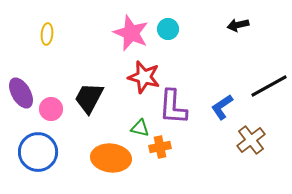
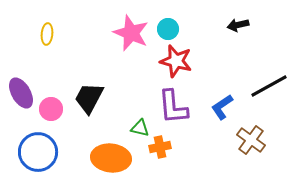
red star: moved 32 px right, 16 px up
purple L-shape: rotated 9 degrees counterclockwise
brown cross: rotated 16 degrees counterclockwise
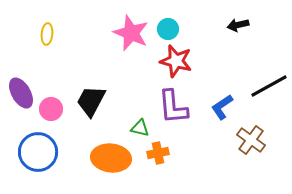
black trapezoid: moved 2 px right, 3 px down
orange cross: moved 2 px left, 6 px down
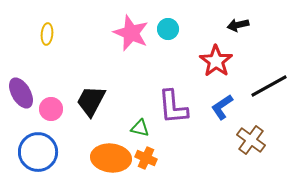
red star: moved 40 px right; rotated 20 degrees clockwise
orange cross: moved 12 px left, 5 px down; rotated 35 degrees clockwise
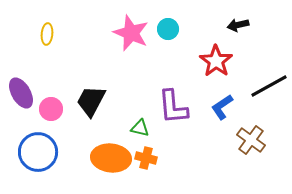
orange cross: rotated 10 degrees counterclockwise
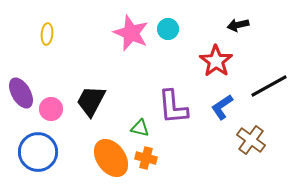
orange ellipse: rotated 48 degrees clockwise
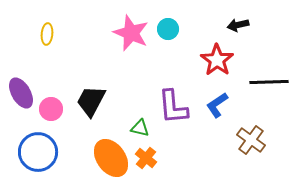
red star: moved 1 px right, 1 px up
black line: moved 4 px up; rotated 27 degrees clockwise
blue L-shape: moved 5 px left, 2 px up
orange cross: rotated 25 degrees clockwise
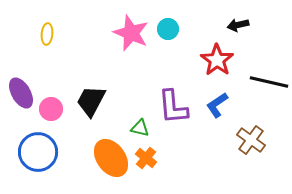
black line: rotated 15 degrees clockwise
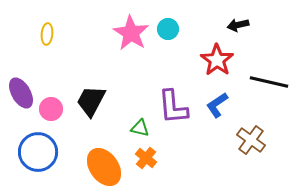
pink star: rotated 9 degrees clockwise
orange ellipse: moved 7 px left, 9 px down
